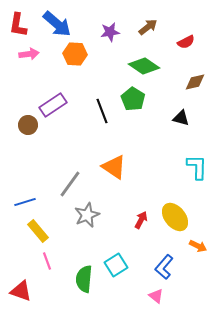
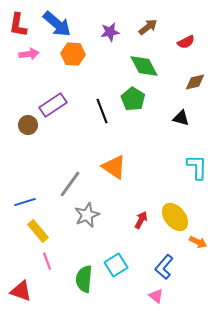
orange hexagon: moved 2 px left
green diamond: rotated 28 degrees clockwise
orange arrow: moved 4 px up
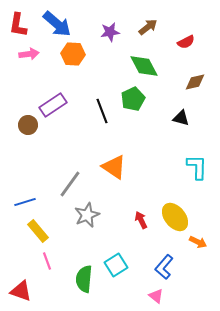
green pentagon: rotated 15 degrees clockwise
red arrow: rotated 54 degrees counterclockwise
